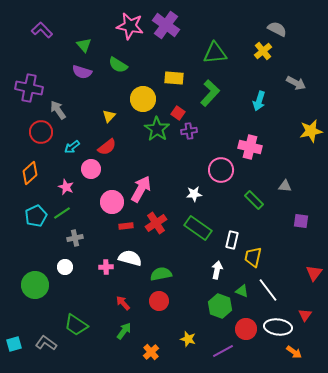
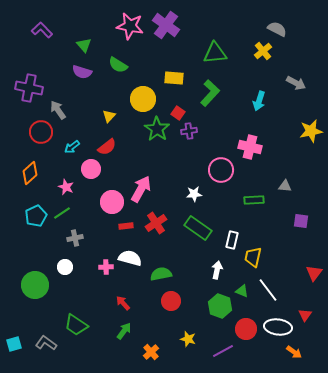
green rectangle at (254, 200): rotated 48 degrees counterclockwise
red circle at (159, 301): moved 12 px right
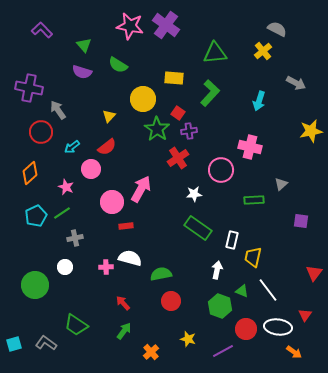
gray triangle at (285, 186): moved 4 px left, 2 px up; rotated 48 degrees counterclockwise
red cross at (156, 223): moved 22 px right, 65 px up
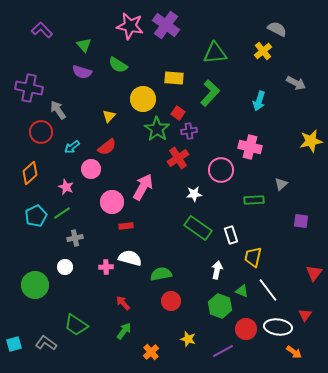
yellow star at (311, 131): moved 10 px down
pink arrow at (141, 189): moved 2 px right, 2 px up
white rectangle at (232, 240): moved 1 px left, 5 px up; rotated 30 degrees counterclockwise
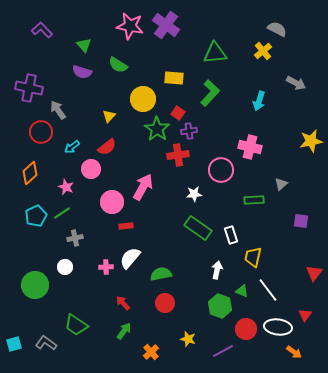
red cross at (178, 158): moved 3 px up; rotated 25 degrees clockwise
white semicircle at (130, 258): rotated 65 degrees counterclockwise
red circle at (171, 301): moved 6 px left, 2 px down
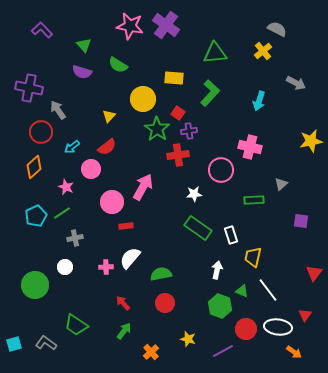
orange diamond at (30, 173): moved 4 px right, 6 px up
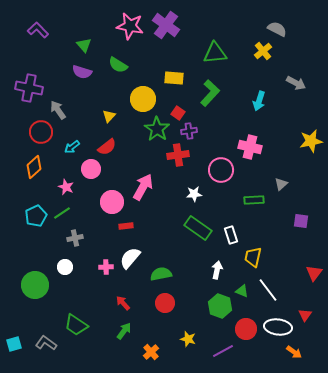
purple L-shape at (42, 30): moved 4 px left
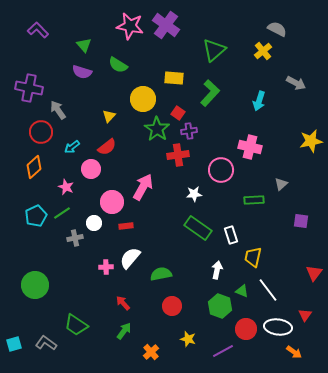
green triangle at (215, 53): moved 1 px left, 3 px up; rotated 35 degrees counterclockwise
white circle at (65, 267): moved 29 px right, 44 px up
red circle at (165, 303): moved 7 px right, 3 px down
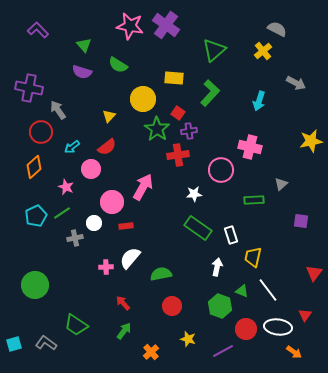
white arrow at (217, 270): moved 3 px up
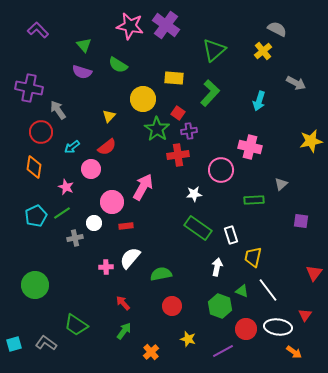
orange diamond at (34, 167): rotated 40 degrees counterclockwise
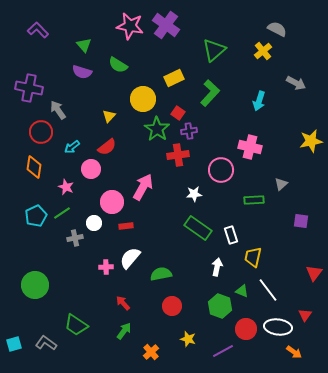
yellow rectangle at (174, 78): rotated 30 degrees counterclockwise
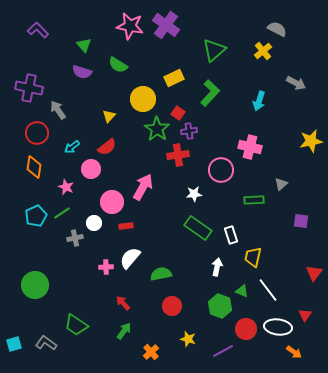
red circle at (41, 132): moved 4 px left, 1 px down
